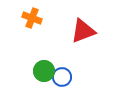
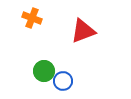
blue circle: moved 1 px right, 4 px down
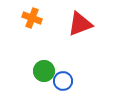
red triangle: moved 3 px left, 7 px up
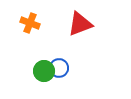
orange cross: moved 2 px left, 5 px down
blue circle: moved 4 px left, 13 px up
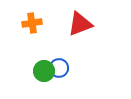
orange cross: moved 2 px right; rotated 30 degrees counterclockwise
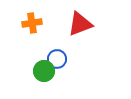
blue circle: moved 2 px left, 9 px up
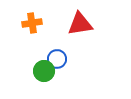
red triangle: rotated 12 degrees clockwise
